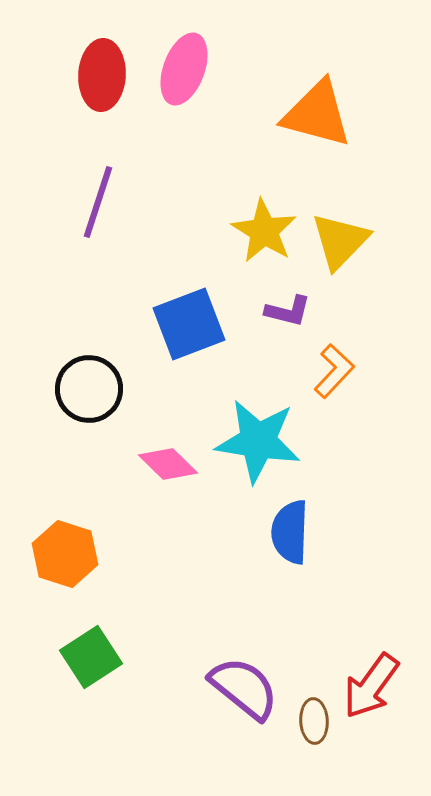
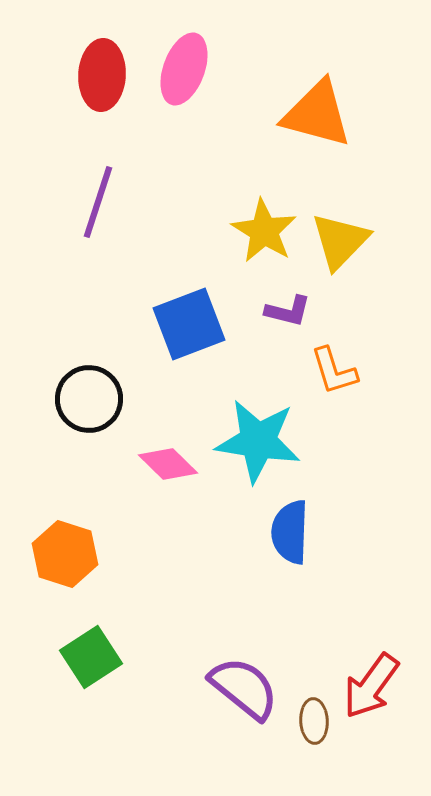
orange L-shape: rotated 120 degrees clockwise
black circle: moved 10 px down
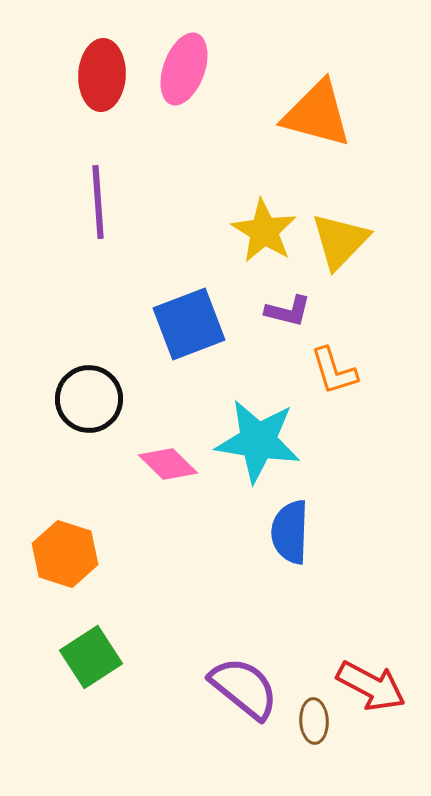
purple line: rotated 22 degrees counterclockwise
red arrow: rotated 98 degrees counterclockwise
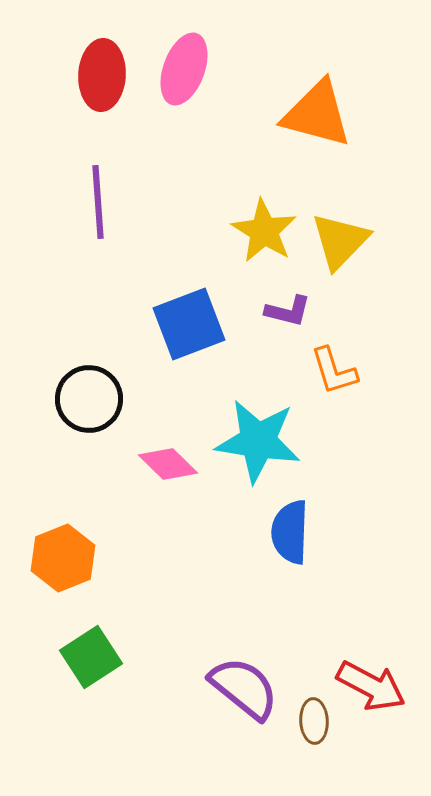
orange hexagon: moved 2 px left, 4 px down; rotated 20 degrees clockwise
